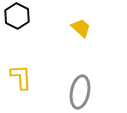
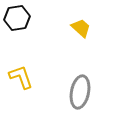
black hexagon: moved 2 px down; rotated 25 degrees clockwise
yellow L-shape: rotated 16 degrees counterclockwise
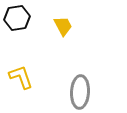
yellow trapezoid: moved 18 px left, 2 px up; rotated 20 degrees clockwise
gray ellipse: rotated 8 degrees counterclockwise
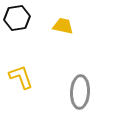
yellow trapezoid: rotated 50 degrees counterclockwise
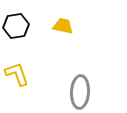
black hexagon: moved 1 px left, 8 px down
yellow L-shape: moved 4 px left, 3 px up
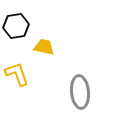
yellow trapezoid: moved 19 px left, 21 px down
gray ellipse: rotated 8 degrees counterclockwise
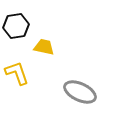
yellow L-shape: moved 1 px up
gray ellipse: rotated 60 degrees counterclockwise
